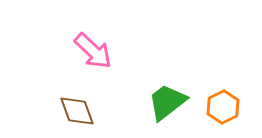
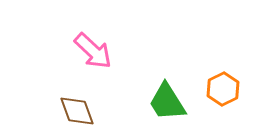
green trapezoid: rotated 84 degrees counterclockwise
orange hexagon: moved 18 px up
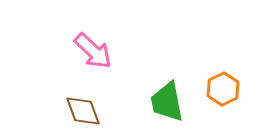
green trapezoid: rotated 21 degrees clockwise
brown diamond: moved 6 px right
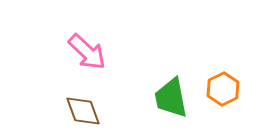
pink arrow: moved 6 px left, 1 px down
green trapezoid: moved 4 px right, 4 px up
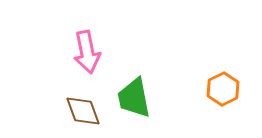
pink arrow: rotated 36 degrees clockwise
green trapezoid: moved 37 px left
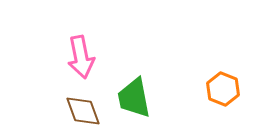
pink arrow: moved 6 px left, 5 px down
orange hexagon: rotated 12 degrees counterclockwise
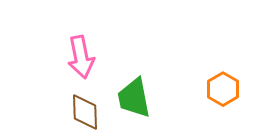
orange hexagon: rotated 8 degrees clockwise
brown diamond: moved 2 px right, 1 px down; rotated 18 degrees clockwise
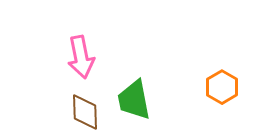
orange hexagon: moved 1 px left, 2 px up
green trapezoid: moved 2 px down
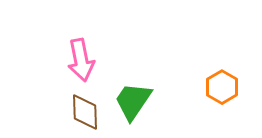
pink arrow: moved 3 px down
green trapezoid: moved 1 px left, 1 px down; rotated 45 degrees clockwise
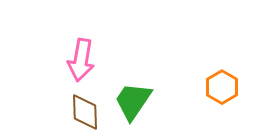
pink arrow: rotated 21 degrees clockwise
